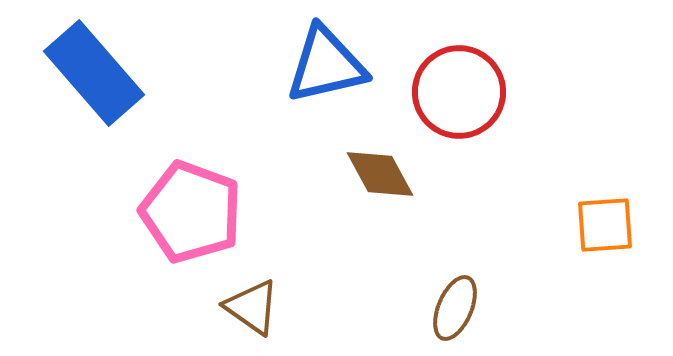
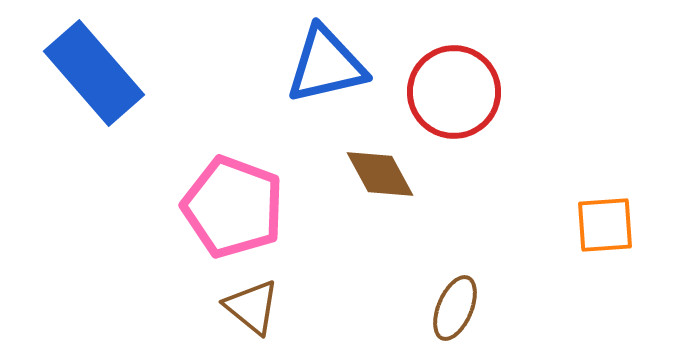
red circle: moved 5 px left
pink pentagon: moved 42 px right, 5 px up
brown triangle: rotated 4 degrees clockwise
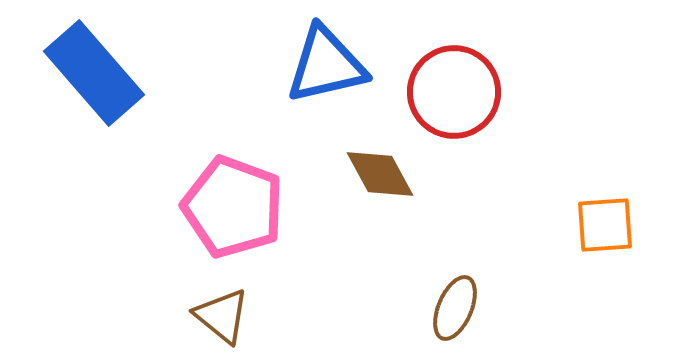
brown triangle: moved 30 px left, 9 px down
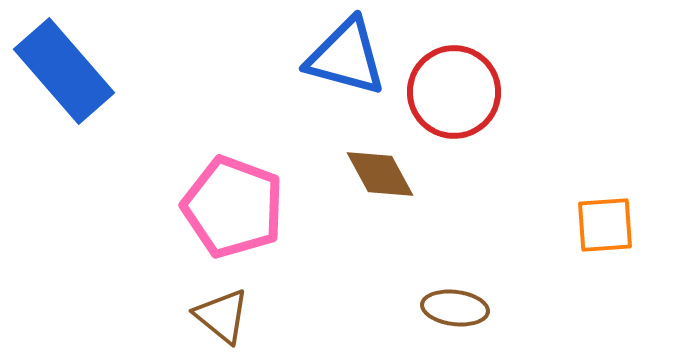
blue triangle: moved 20 px right, 8 px up; rotated 28 degrees clockwise
blue rectangle: moved 30 px left, 2 px up
brown ellipse: rotated 74 degrees clockwise
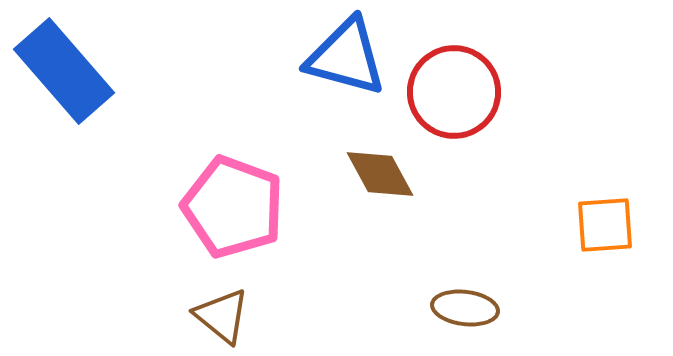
brown ellipse: moved 10 px right
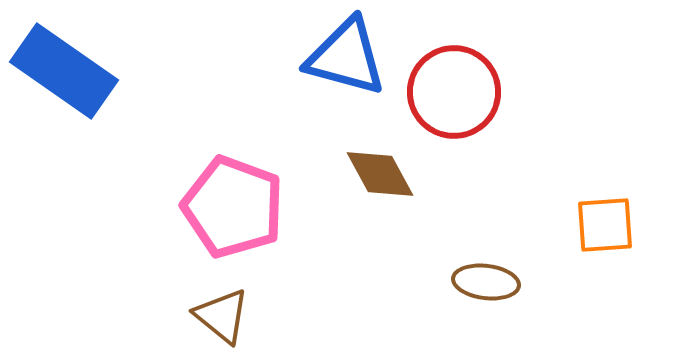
blue rectangle: rotated 14 degrees counterclockwise
brown ellipse: moved 21 px right, 26 px up
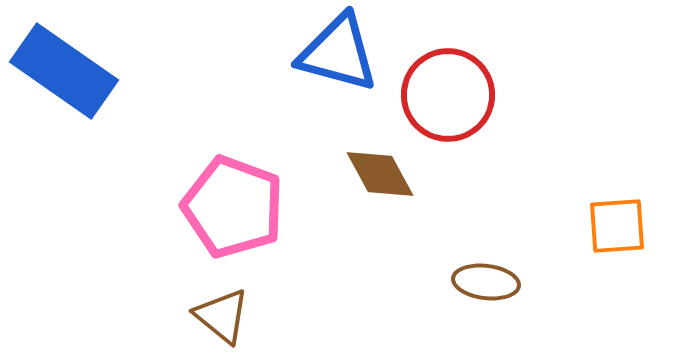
blue triangle: moved 8 px left, 4 px up
red circle: moved 6 px left, 3 px down
orange square: moved 12 px right, 1 px down
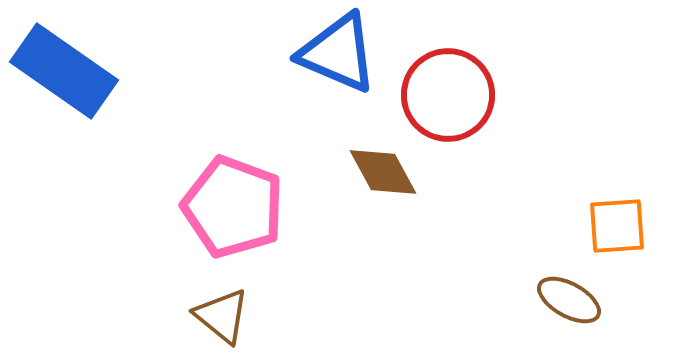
blue triangle: rotated 8 degrees clockwise
brown diamond: moved 3 px right, 2 px up
brown ellipse: moved 83 px right, 18 px down; rotated 22 degrees clockwise
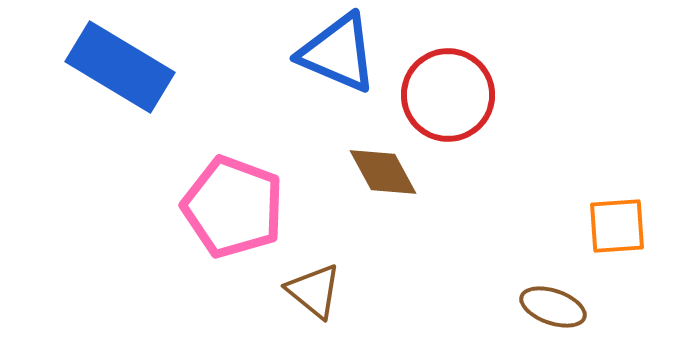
blue rectangle: moved 56 px right, 4 px up; rotated 4 degrees counterclockwise
brown ellipse: moved 16 px left, 7 px down; rotated 10 degrees counterclockwise
brown triangle: moved 92 px right, 25 px up
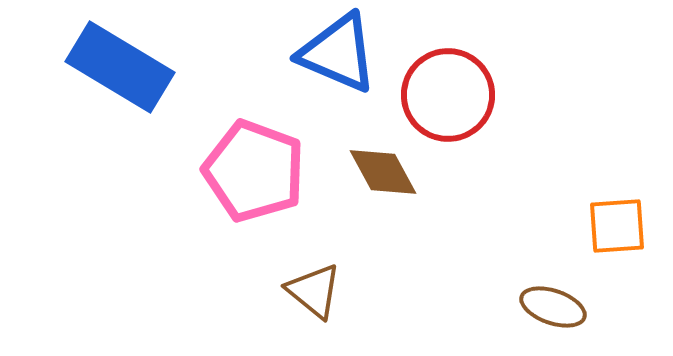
pink pentagon: moved 21 px right, 36 px up
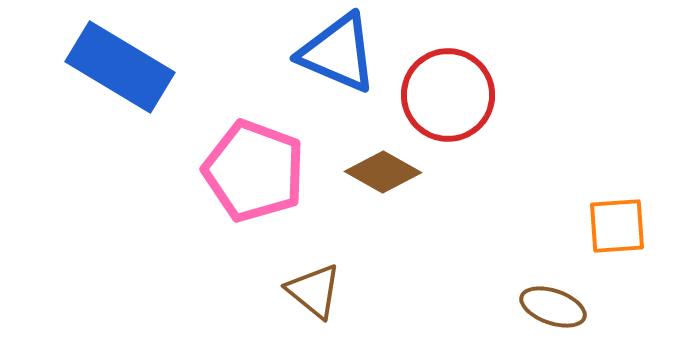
brown diamond: rotated 32 degrees counterclockwise
